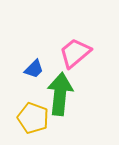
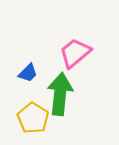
blue trapezoid: moved 6 px left, 4 px down
yellow pentagon: rotated 12 degrees clockwise
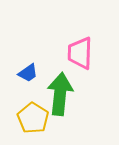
pink trapezoid: moved 5 px right; rotated 48 degrees counterclockwise
blue trapezoid: rotated 10 degrees clockwise
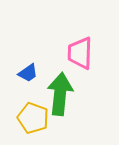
yellow pentagon: rotated 12 degrees counterclockwise
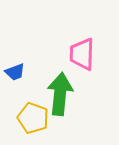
pink trapezoid: moved 2 px right, 1 px down
blue trapezoid: moved 13 px left, 1 px up; rotated 15 degrees clockwise
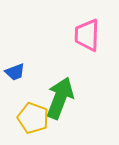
pink trapezoid: moved 5 px right, 19 px up
green arrow: moved 4 px down; rotated 15 degrees clockwise
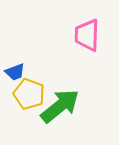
green arrow: moved 8 px down; rotated 30 degrees clockwise
yellow pentagon: moved 4 px left, 24 px up
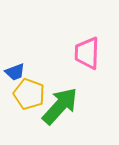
pink trapezoid: moved 18 px down
green arrow: rotated 9 degrees counterclockwise
